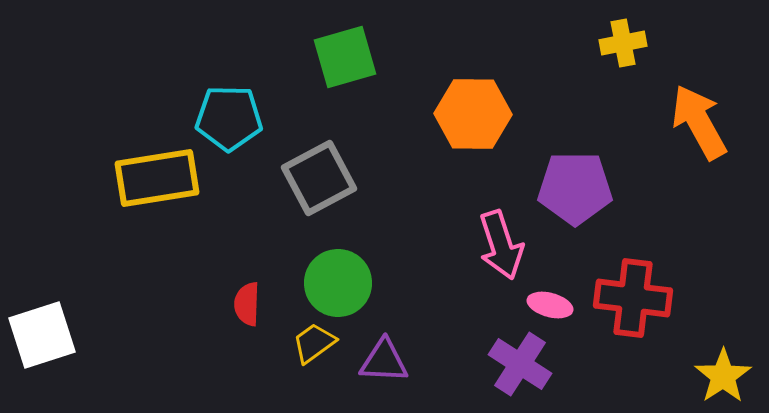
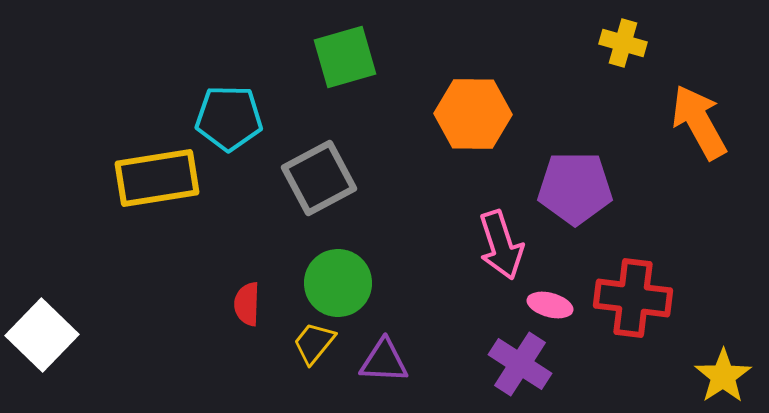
yellow cross: rotated 27 degrees clockwise
white square: rotated 28 degrees counterclockwise
yellow trapezoid: rotated 15 degrees counterclockwise
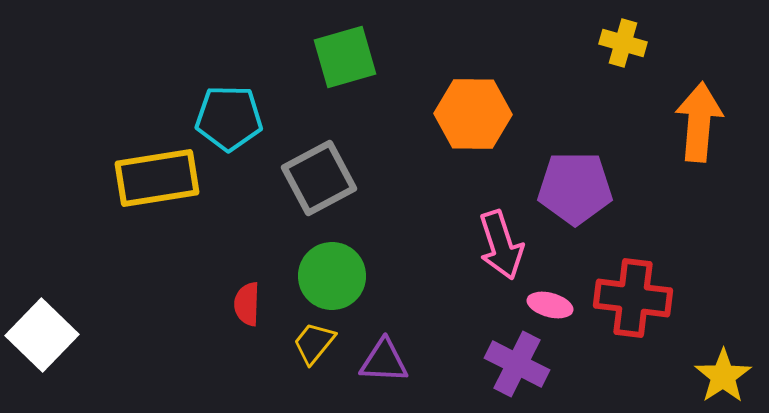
orange arrow: rotated 34 degrees clockwise
green circle: moved 6 px left, 7 px up
purple cross: moved 3 px left; rotated 6 degrees counterclockwise
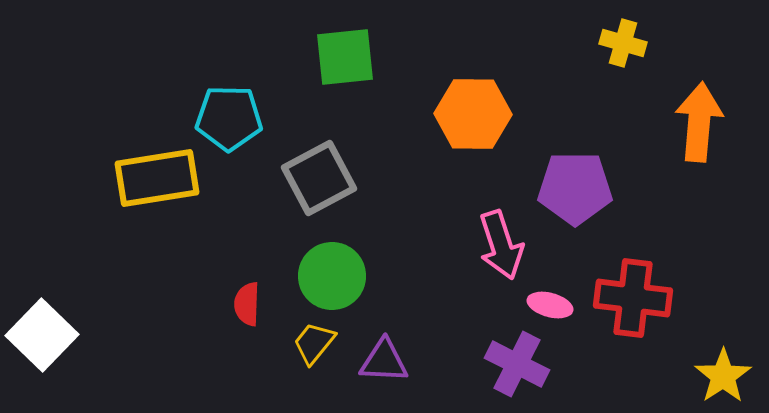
green square: rotated 10 degrees clockwise
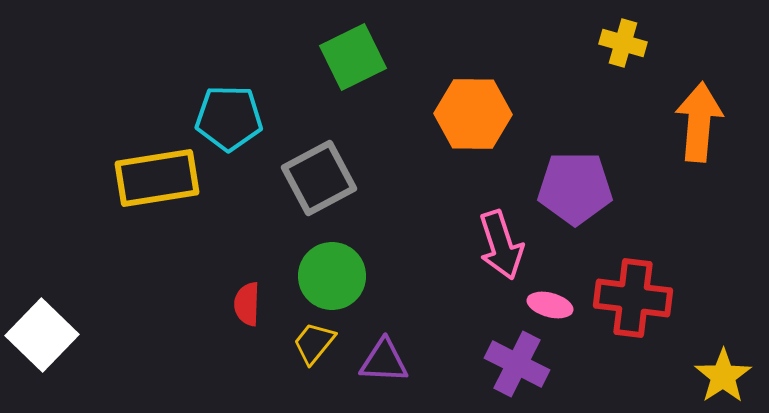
green square: moved 8 px right; rotated 20 degrees counterclockwise
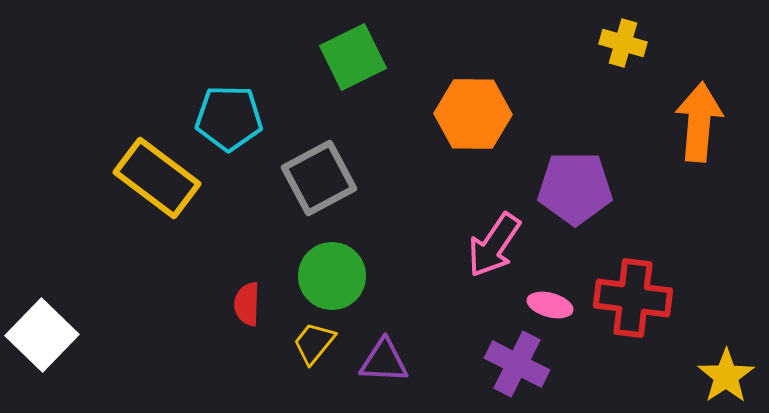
yellow rectangle: rotated 46 degrees clockwise
pink arrow: moved 7 px left; rotated 52 degrees clockwise
yellow star: moved 3 px right
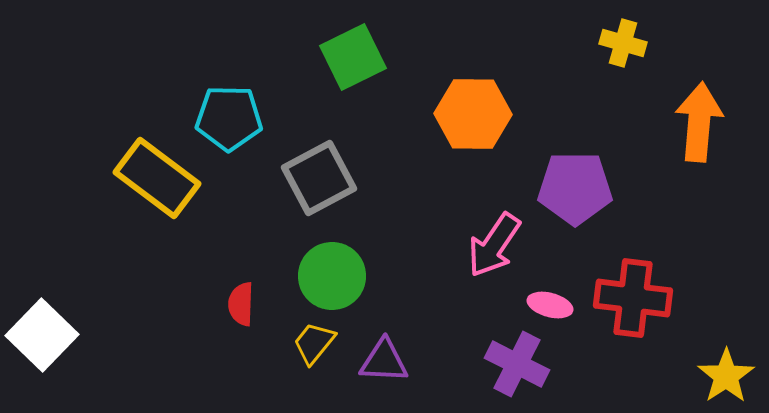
red semicircle: moved 6 px left
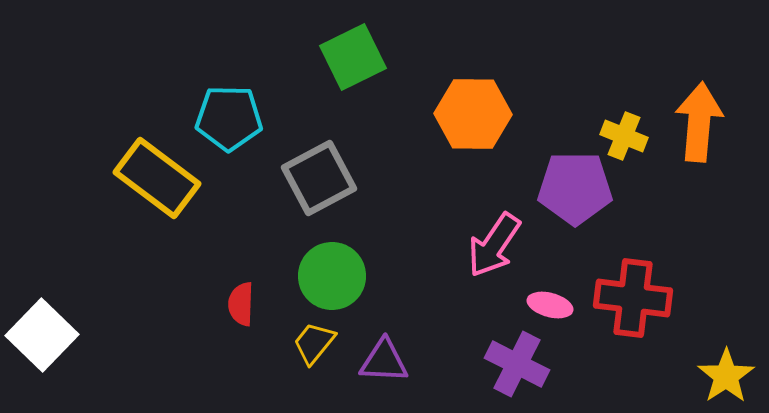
yellow cross: moved 1 px right, 93 px down; rotated 6 degrees clockwise
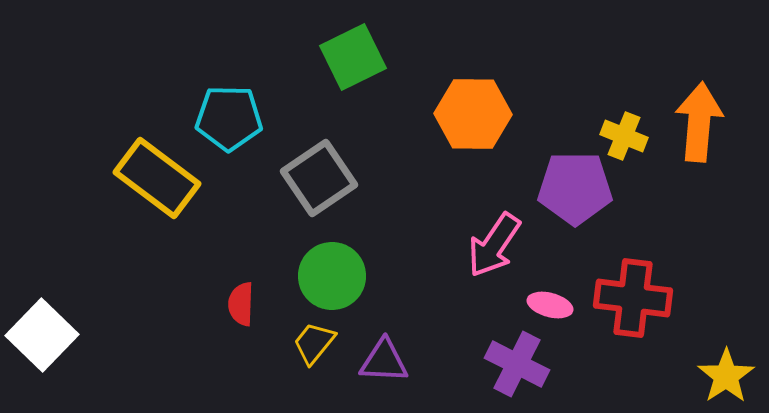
gray square: rotated 6 degrees counterclockwise
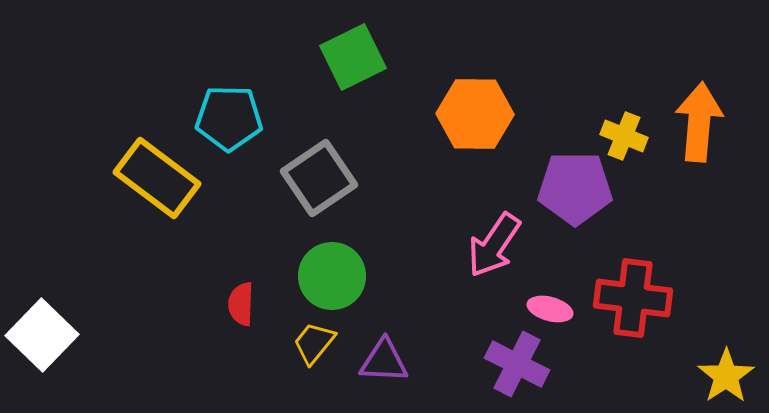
orange hexagon: moved 2 px right
pink ellipse: moved 4 px down
